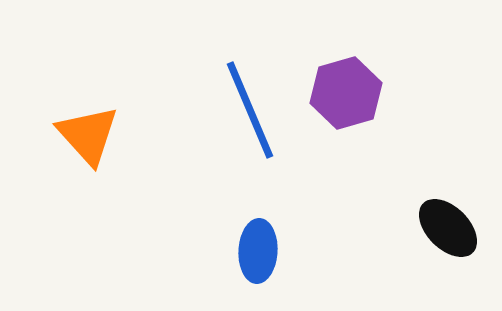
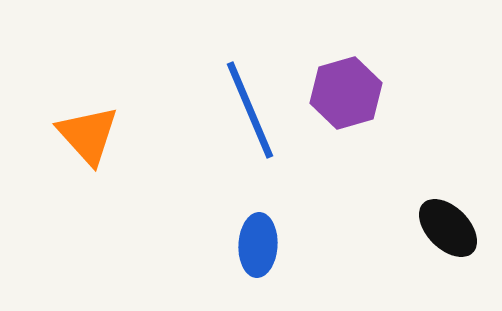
blue ellipse: moved 6 px up
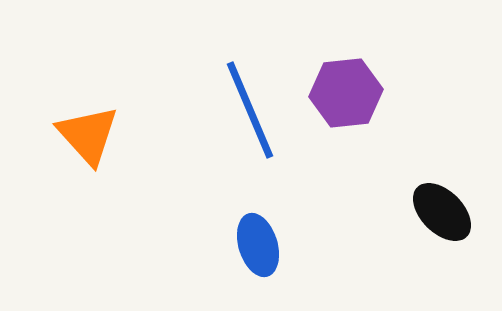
purple hexagon: rotated 10 degrees clockwise
black ellipse: moved 6 px left, 16 px up
blue ellipse: rotated 20 degrees counterclockwise
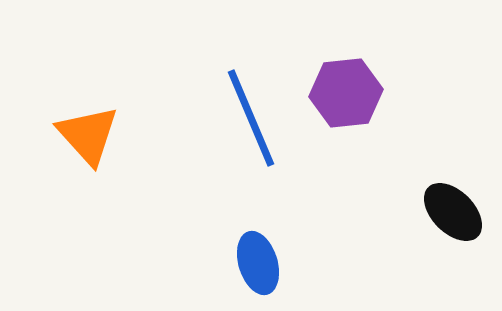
blue line: moved 1 px right, 8 px down
black ellipse: moved 11 px right
blue ellipse: moved 18 px down
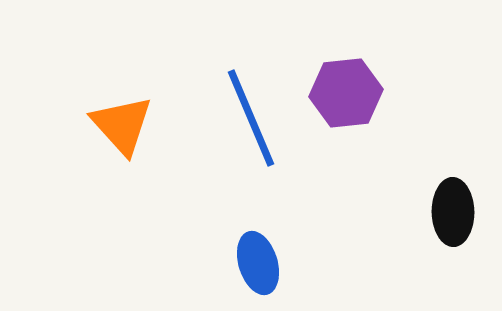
orange triangle: moved 34 px right, 10 px up
black ellipse: rotated 44 degrees clockwise
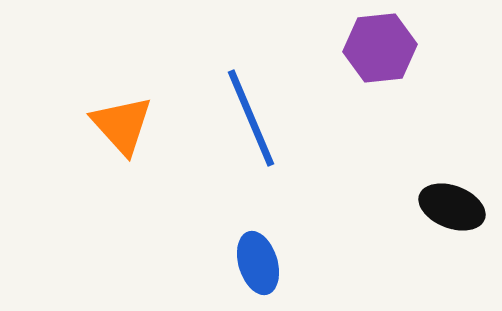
purple hexagon: moved 34 px right, 45 px up
black ellipse: moved 1 px left, 5 px up; rotated 68 degrees counterclockwise
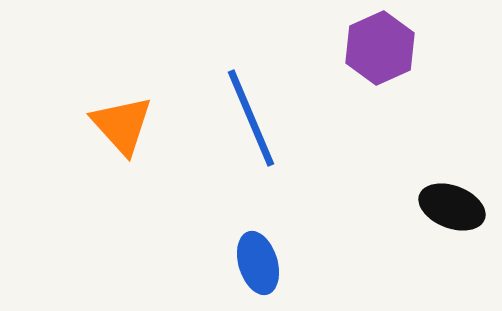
purple hexagon: rotated 18 degrees counterclockwise
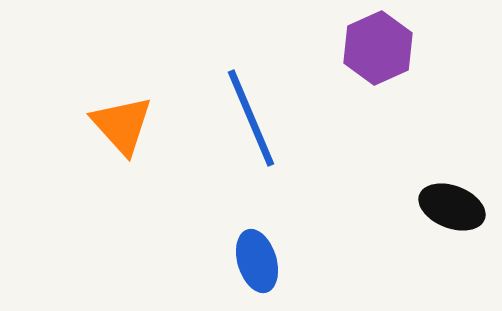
purple hexagon: moved 2 px left
blue ellipse: moved 1 px left, 2 px up
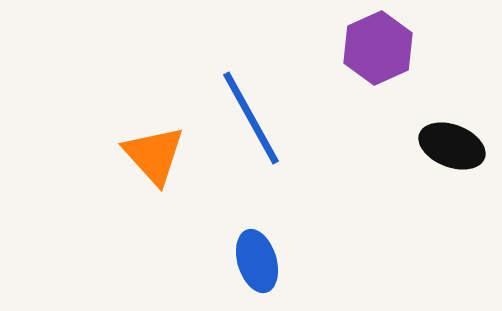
blue line: rotated 6 degrees counterclockwise
orange triangle: moved 32 px right, 30 px down
black ellipse: moved 61 px up
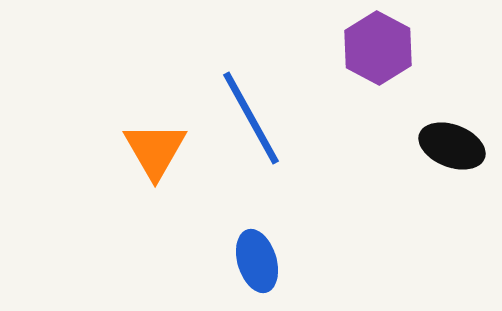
purple hexagon: rotated 8 degrees counterclockwise
orange triangle: moved 1 px right, 5 px up; rotated 12 degrees clockwise
